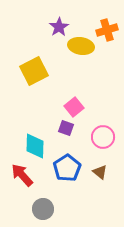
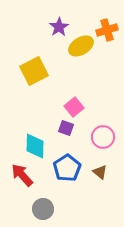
yellow ellipse: rotated 40 degrees counterclockwise
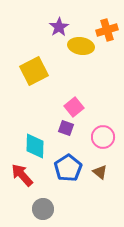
yellow ellipse: rotated 40 degrees clockwise
blue pentagon: moved 1 px right
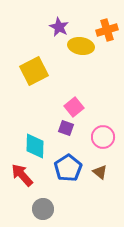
purple star: rotated 12 degrees counterclockwise
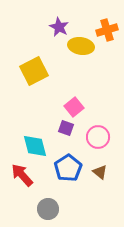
pink circle: moved 5 px left
cyan diamond: rotated 16 degrees counterclockwise
gray circle: moved 5 px right
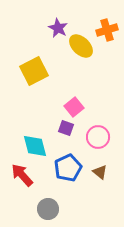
purple star: moved 1 px left, 1 px down
yellow ellipse: rotated 35 degrees clockwise
blue pentagon: rotated 8 degrees clockwise
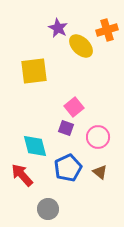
yellow square: rotated 20 degrees clockwise
